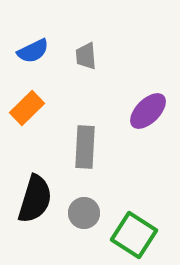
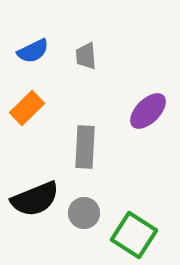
black semicircle: rotated 51 degrees clockwise
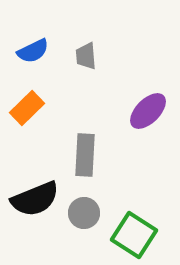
gray rectangle: moved 8 px down
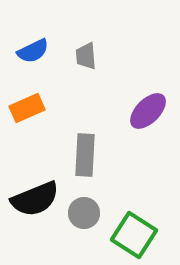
orange rectangle: rotated 20 degrees clockwise
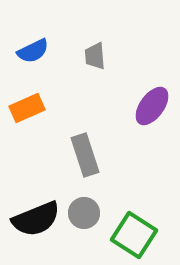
gray trapezoid: moved 9 px right
purple ellipse: moved 4 px right, 5 px up; rotated 9 degrees counterclockwise
gray rectangle: rotated 21 degrees counterclockwise
black semicircle: moved 1 px right, 20 px down
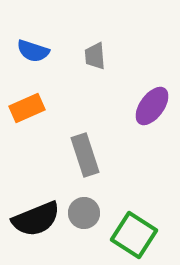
blue semicircle: rotated 44 degrees clockwise
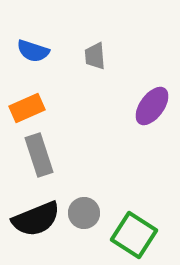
gray rectangle: moved 46 px left
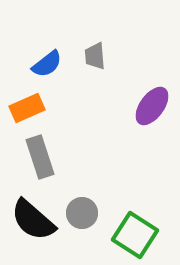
blue semicircle: moved 14 px right, 13 px down; rotated 56 degrees counterclockwise
gray rectangle: moved 1 px right, 2 px down
gray circle: moved 2 px left
black semicircle: moved 3 px left, 1 px down; rotated 63 degrees clockwise
green square: moved 1 px right
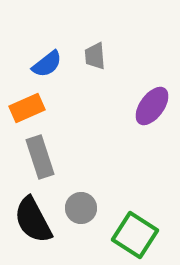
gray circle: moved 1 px left, 5 px up
black semicircle: rotated 21 degrees clockwise
